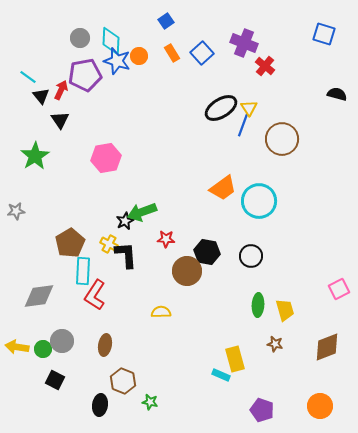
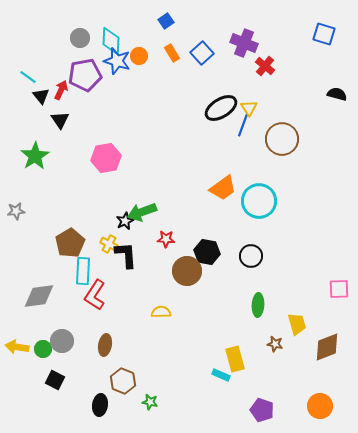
pink square at (339, 289): rotated 25 degrees clockwise
yellow trapezoid at (285, 310): moved 12 px right, 14 px down
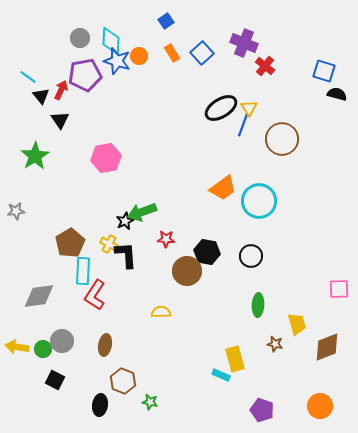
blue square at (324, 34): moved 37 px down
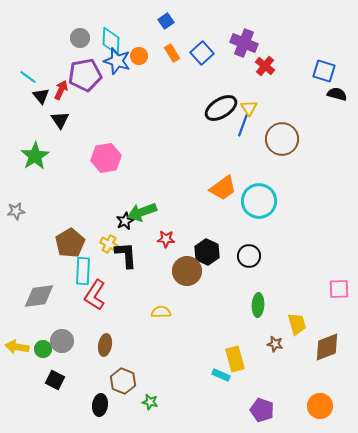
black hexagon at (207, 252): rotated 15 degrees clockwise
black circle at (251, 256): moved 2 px left
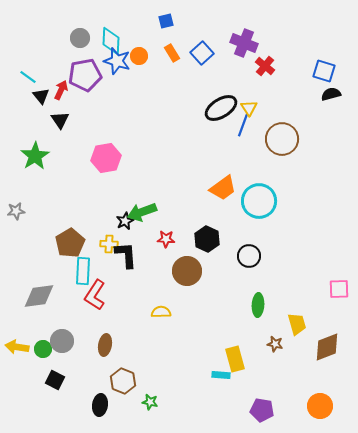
blue square at (166, 21): rotated 21 degrees clockwise
black semicircle at (337, 94): moved 6 px left; rotated 30 degrees counterclockwise
yellow cross at (109, 244): rotated 24 degrees counterclockwise
black hexagon at (207, 252): moved 13 px up
cyan rectangle at (221, 375): rotated 18 degrees counterclockwise
purple pentagon at (262, 410): rotated 10 degrees counterclockwise
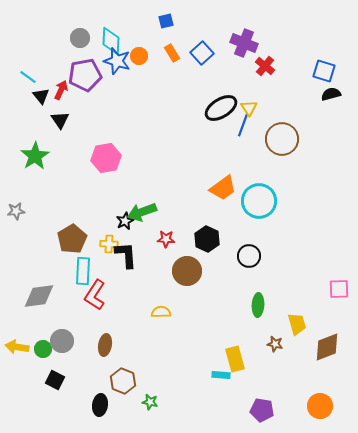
brown pentagon at (70, 243): moved 2 px right, 4 px up
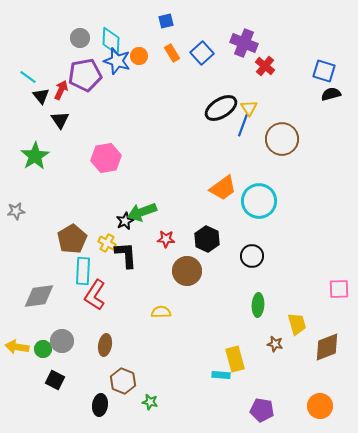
yellow cross at (109, 244): moved 2 px left, 1 px up; rotated 24 degrees clockwise
black circle at (249, 256): moved 3 px right
